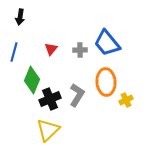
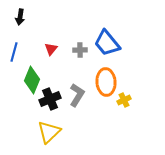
yellow cross: moved 2 px left
yellow triangle: moved 1 px right, 2 px down
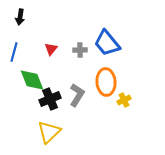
green diamond: rotated 44 degrees counterclockwise
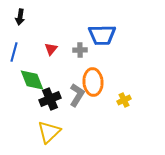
blue trapezoid: moved 5 px left, 8 px up; rotated 52 degrees counterclockwise
orange ellipse: moved 13 px left
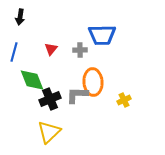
gray L-shape: rotated 120 degrees counterclockwise
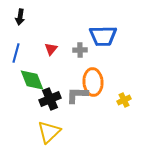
blue trapezoid: moved 1 px right, 1 px down
blue line: moved 2 px right, 1 px down
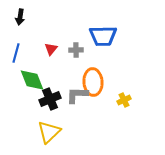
gray cross: moved 4 px left
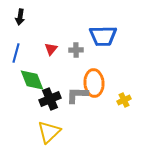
orange ellipse: moved 1 px right, 1 px down
